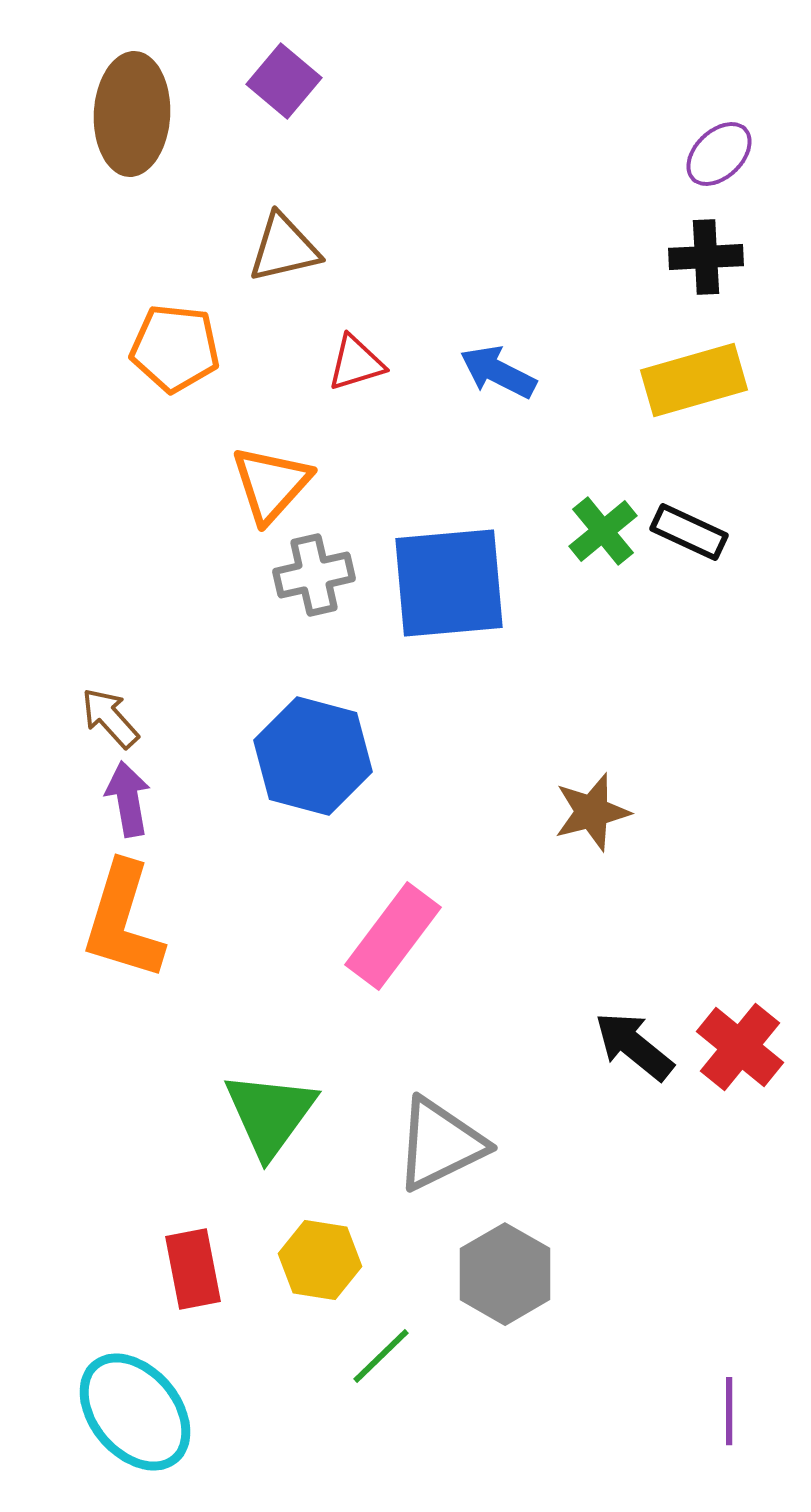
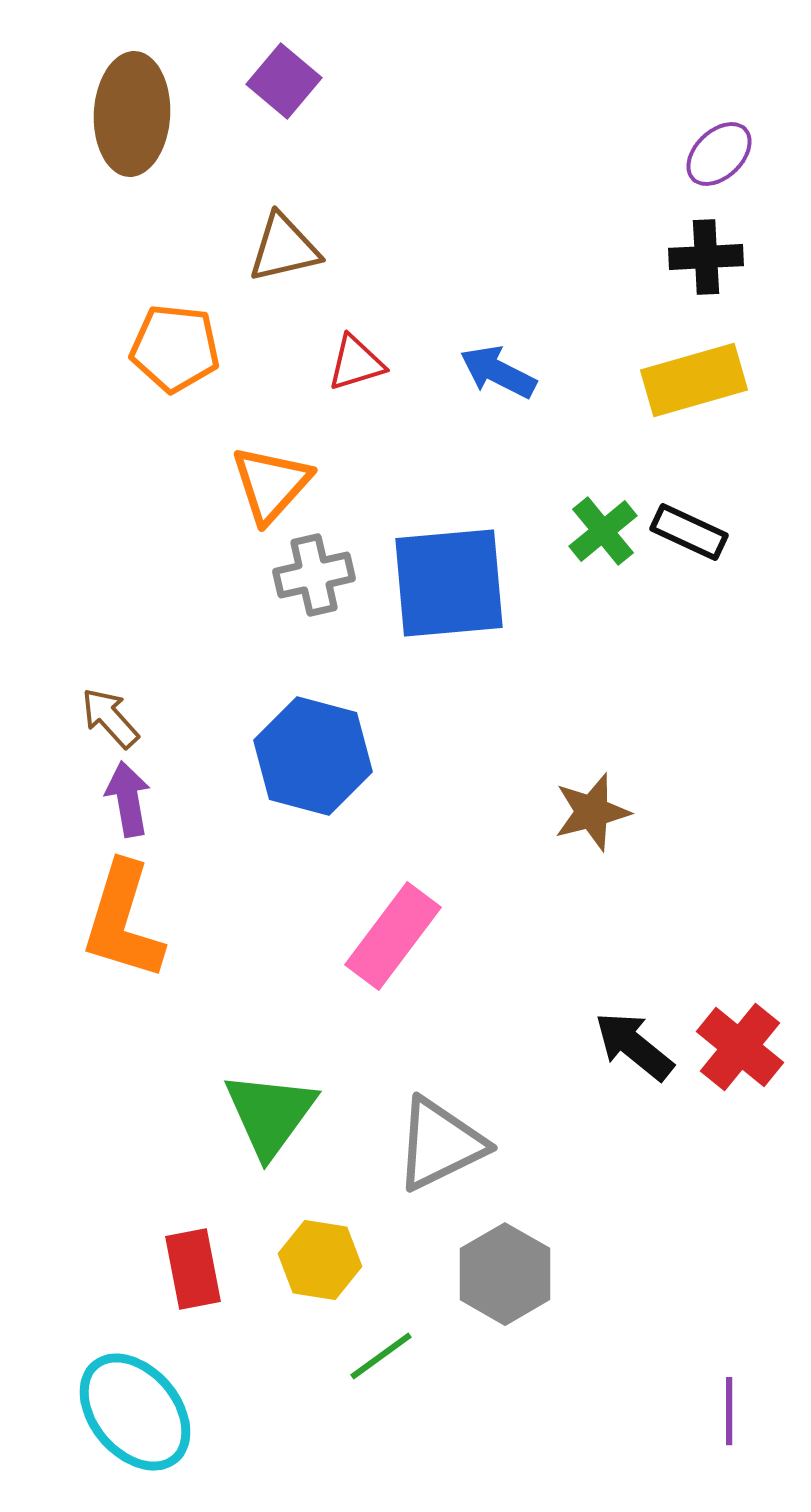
green line: rotated 8 degrees clockwise
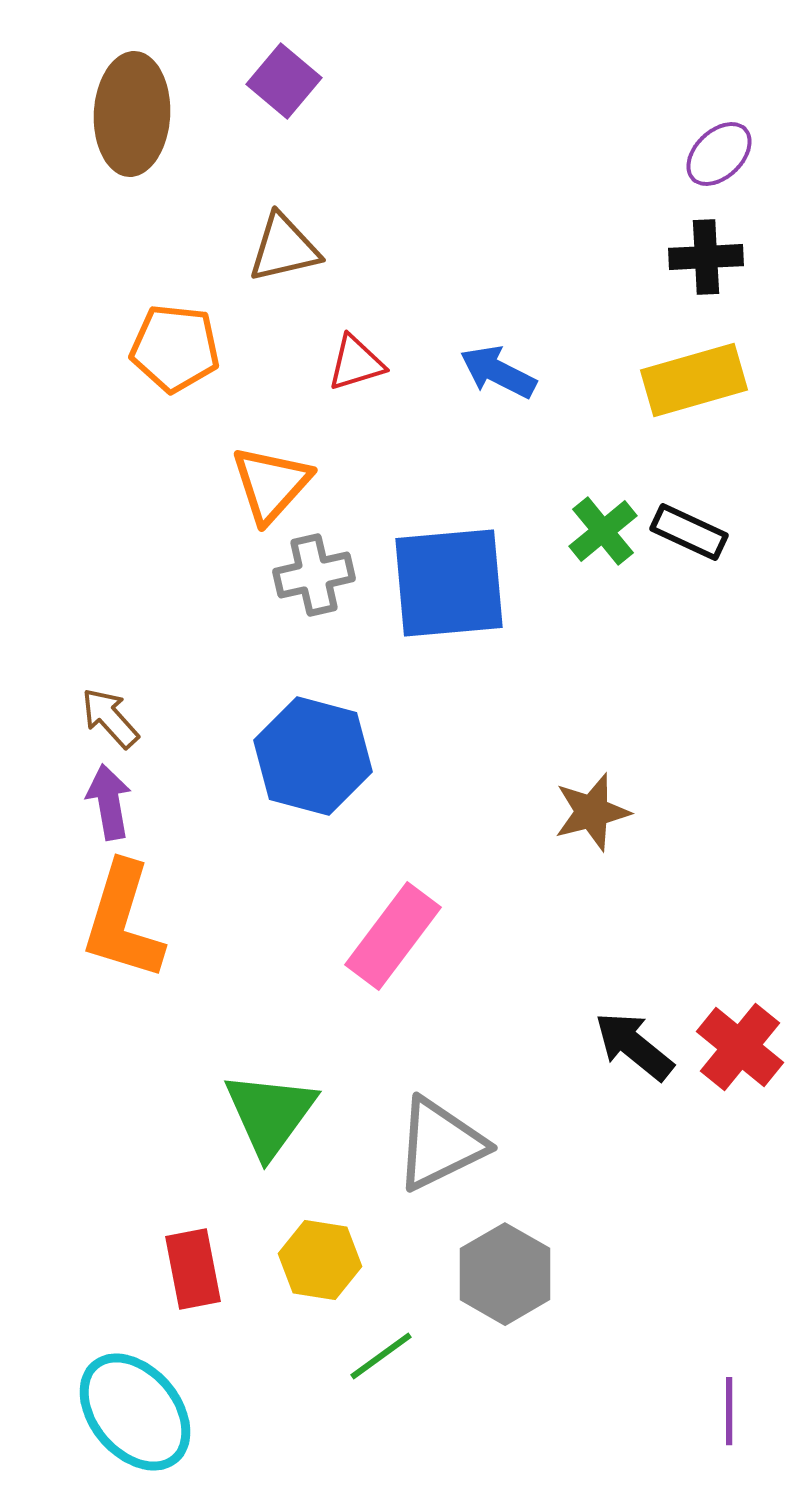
purple arrow: moved 19 px left, 3 px down
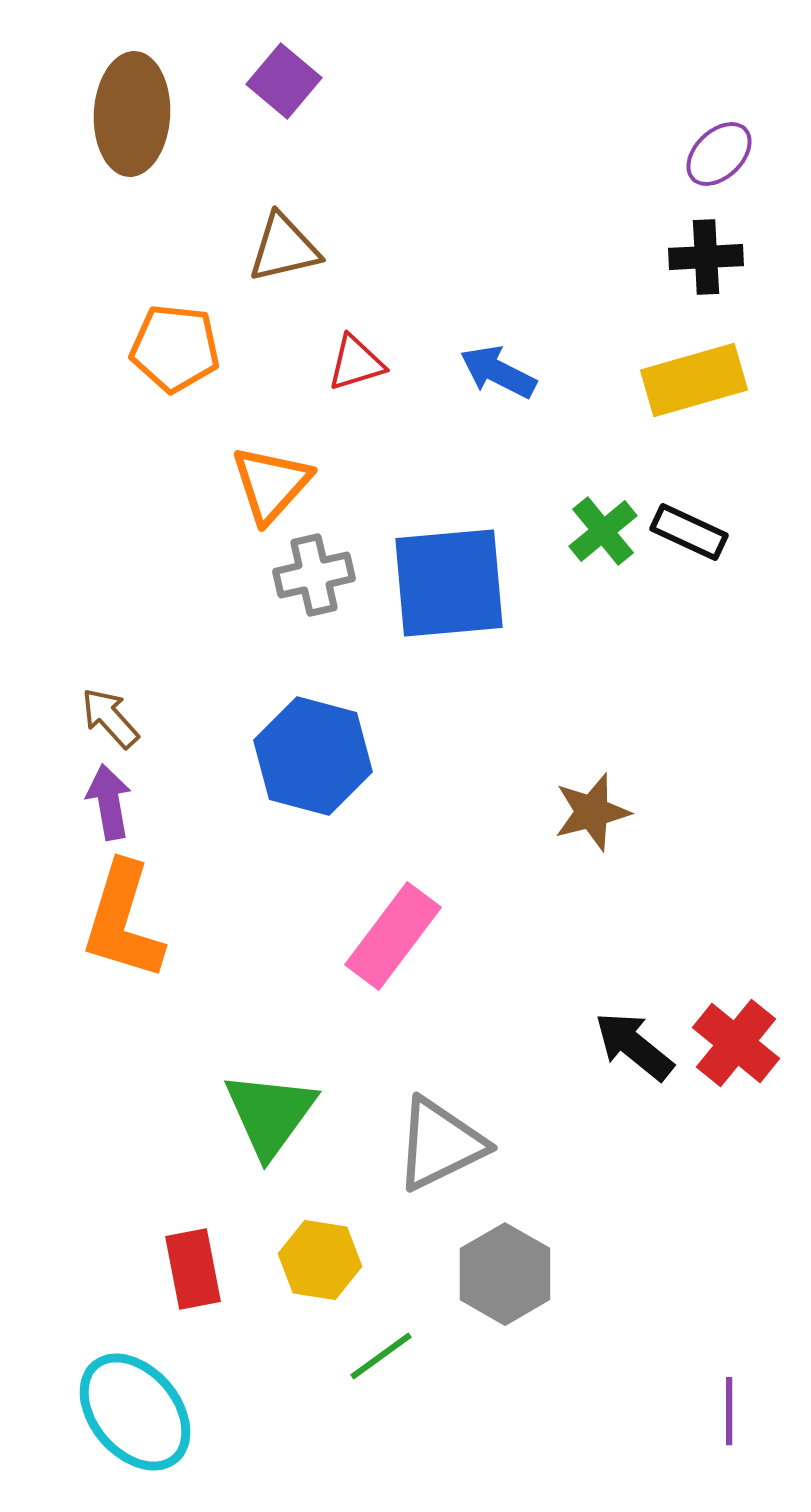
red cross: moved 4 px left, 4 px up
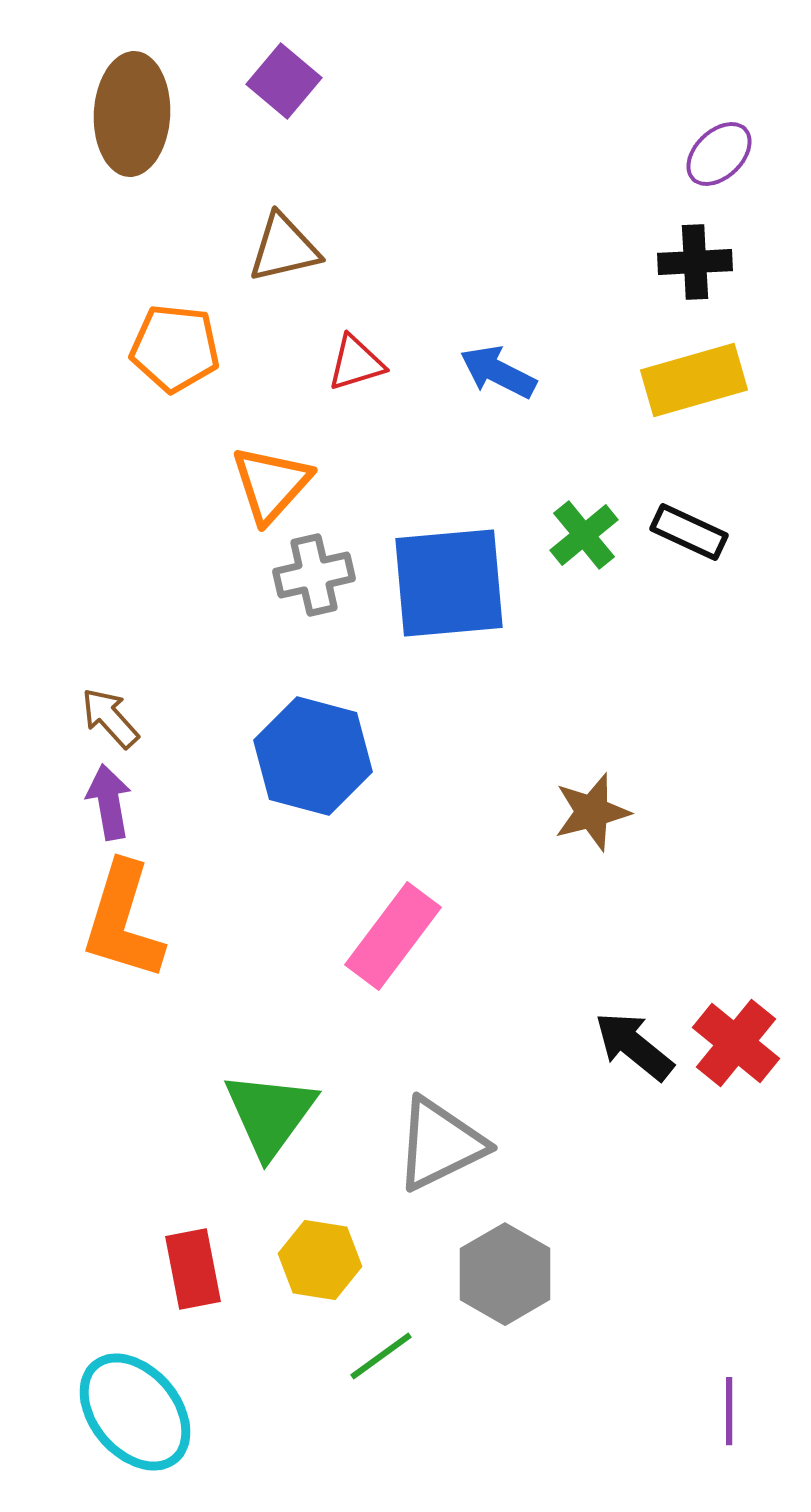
black cross: moved 11 px left, 5 px down
green cross: moved 19 px left, 4 px down
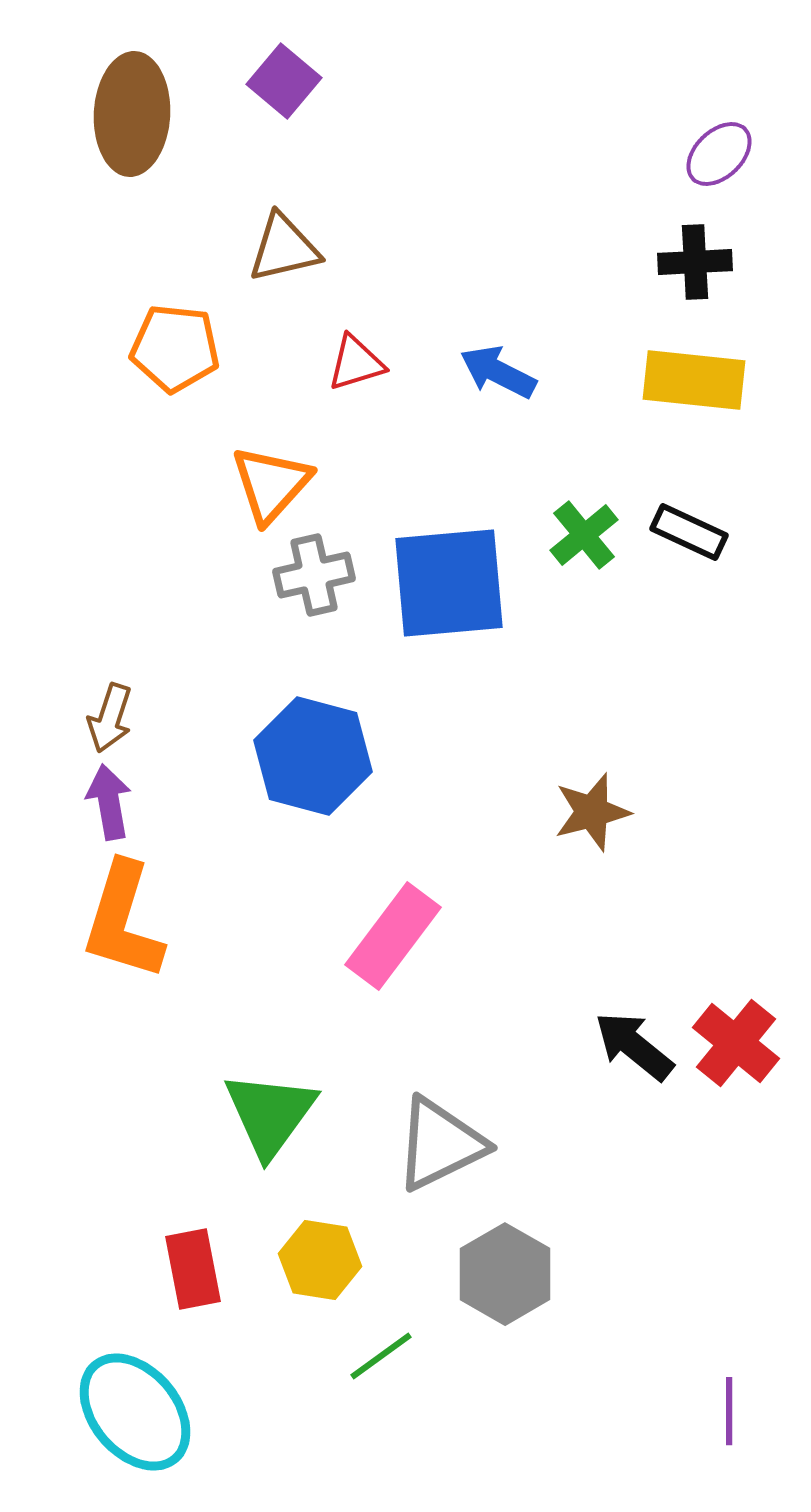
yellow rectangle: rotated 22 degrees clockwise
brown arrow: rotated 120 degrees counterclockwise
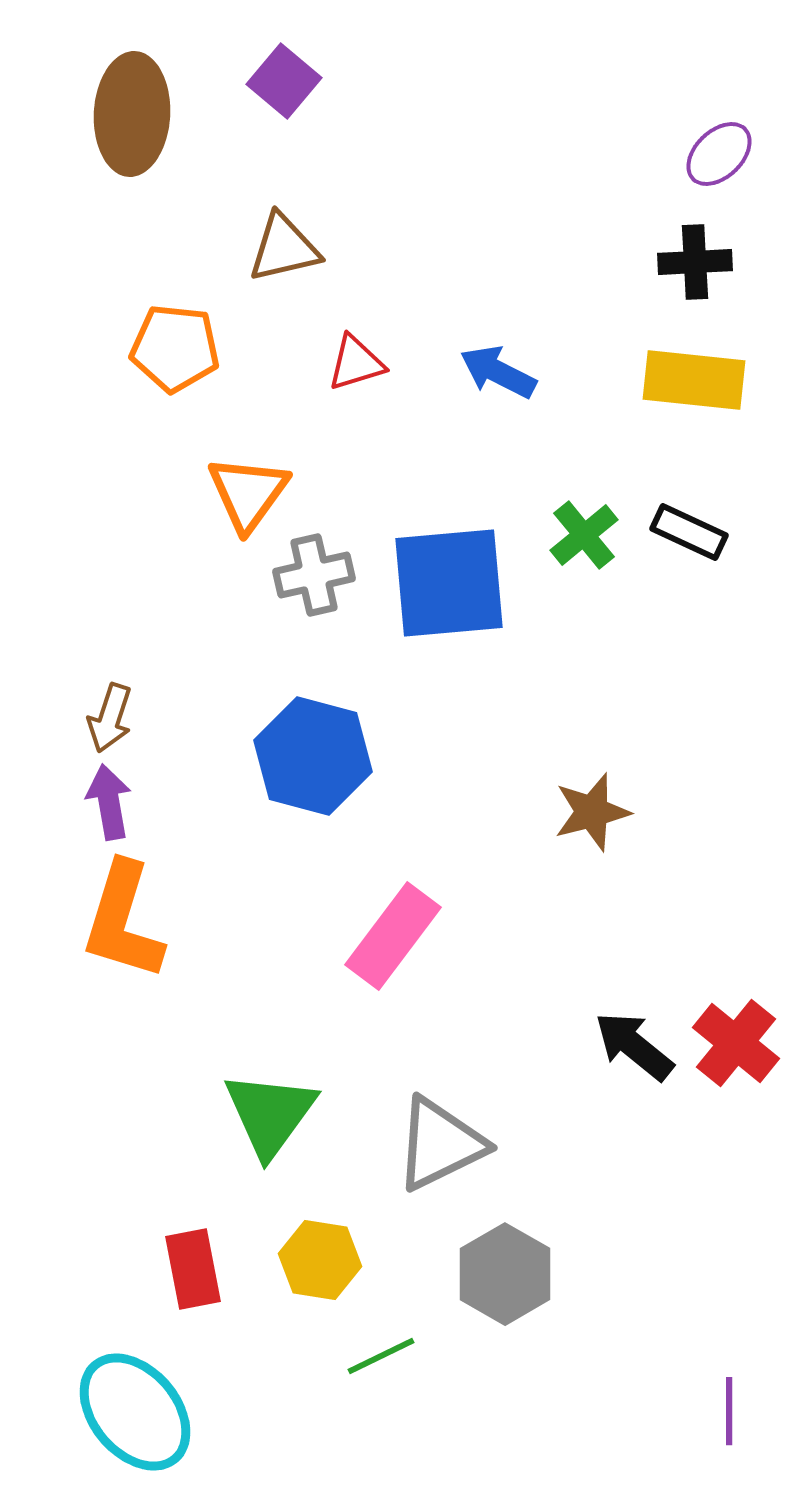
orange triangle: moved 23 px left, 9 px down; rotated 6 degrees counterclockwise
green line: rotated 10 degrees clockwise
